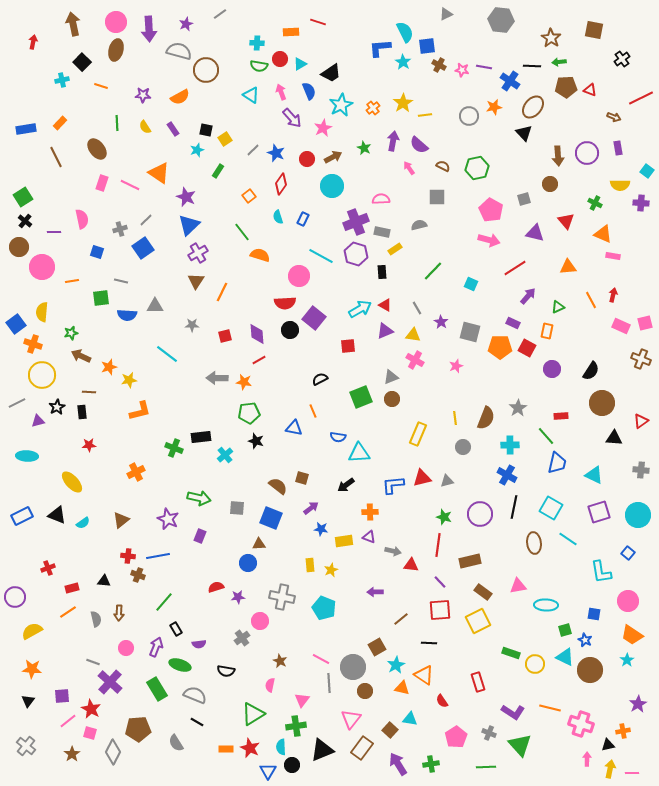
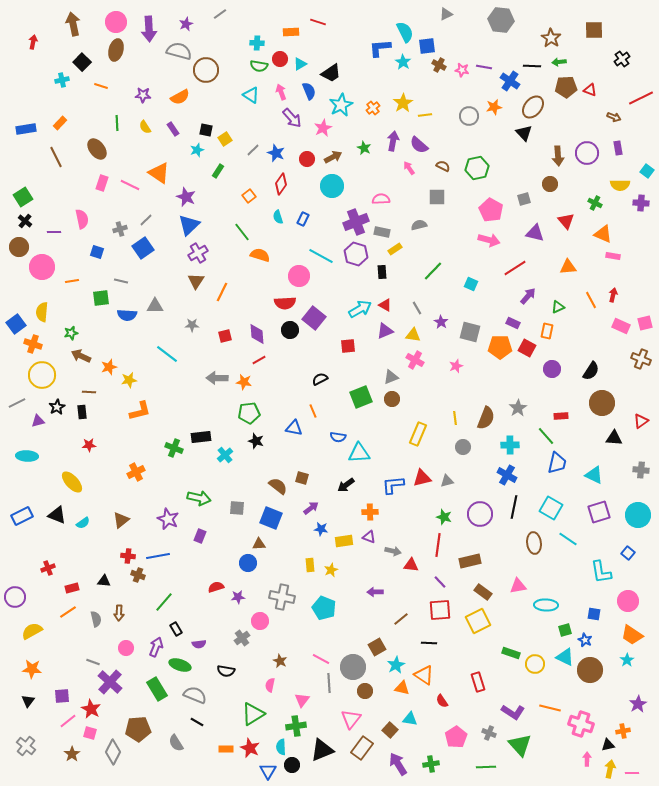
brown square at (594, 30): rotated 12 degrees counterclockwise
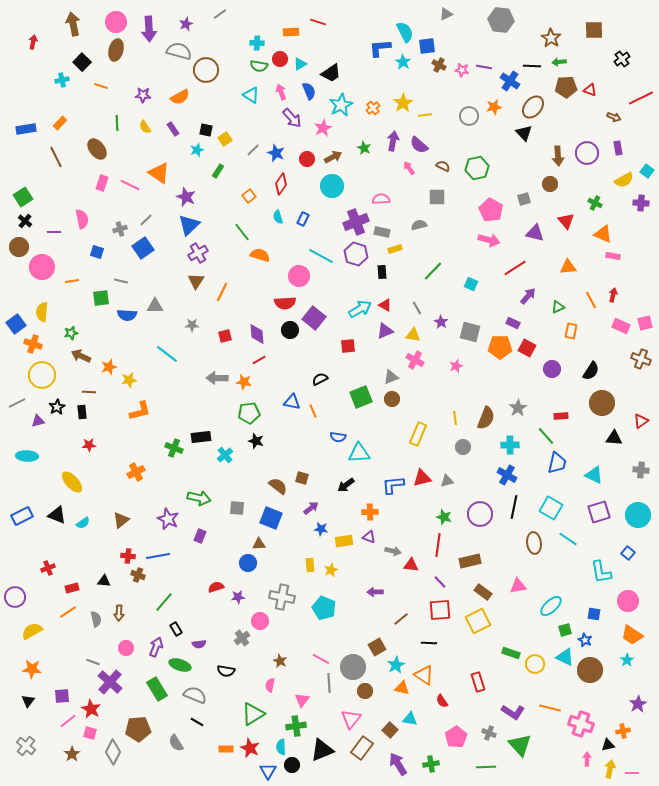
yellow semicircle at (620, 185): moved 4 px right, 5 px up; rotated 30 degrees counterclockwise
yellow rectangle at (395, 249): rotated 16 degrees clockwise
orange rectangle at (547, 331): moved 24 px right
blue triangle at (294, 428): moved 2 px left, 26 px up
cyan ellipse at (546, 605): moved 5 px right, 1 px down; rotated 45 degrees counterclockwise
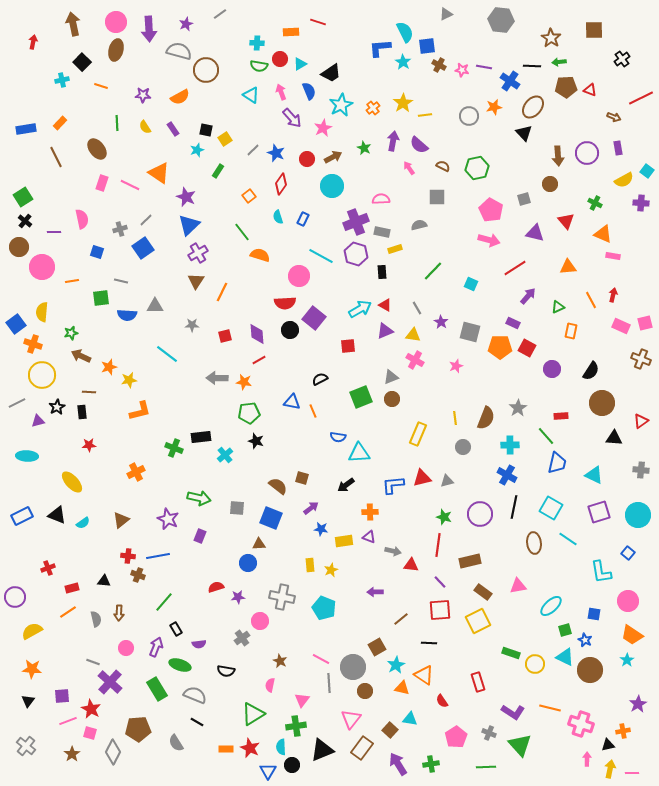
pink line at (68, 721): rotated 18 degrees clockwise
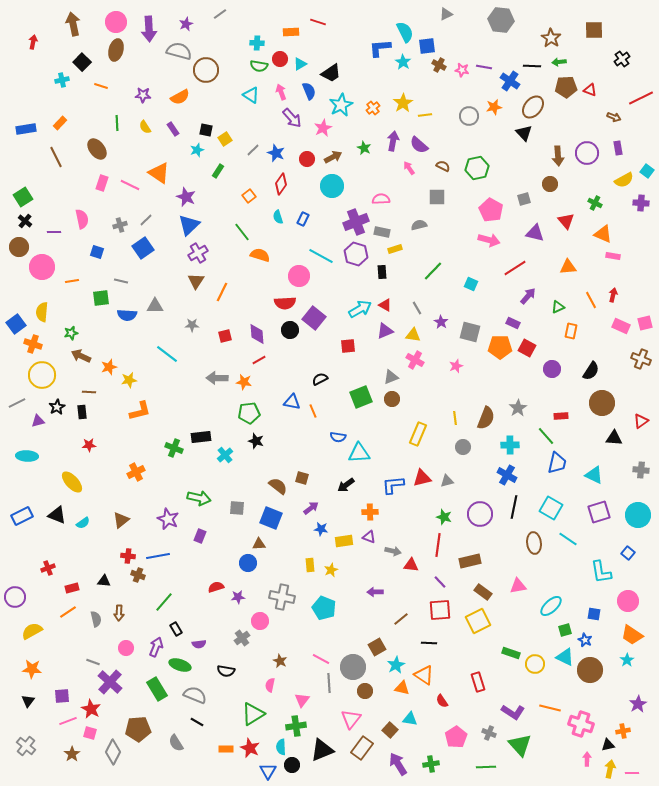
gray cross at (120, 229): moved 4 px up
